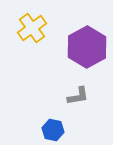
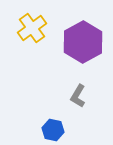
purple hexagon: moved 4 px left, 5 px up
gray L-shape: rotated 130 degrees clockwise
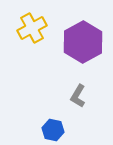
yellow cross: rotated 8 degrees clockwise
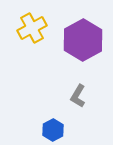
purple hexagon: moved 2 px up
blue hexagon: rotated 20 degrees clockwise
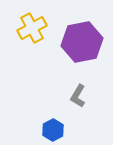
purple hexagon: moved 1 px left, 2 px down; rotated 18 degrees clockwise
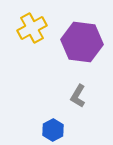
purple hexagon: rotated 18 degrees clockwise
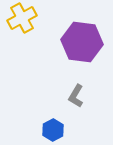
yellow cross: moved 10 px left, 10 px up
gray L-shape: moved 2 px left
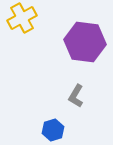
purple hexagon: moved 3 px right
blue hexagon: rotated 10 degrees clockwise
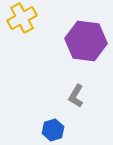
purple hexagon: moved 1 px right, 1 px up
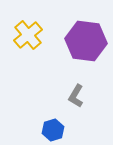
yellow cross: moved 6 px right, 17 px down; rotated 12 degrees counterclockwise
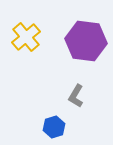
yellow cross: moved 2 px left, 2 px down
blue hexagon: moved 1 px right, 3 px up
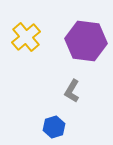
gray L-shape: moved 4 px left, 5 px up
